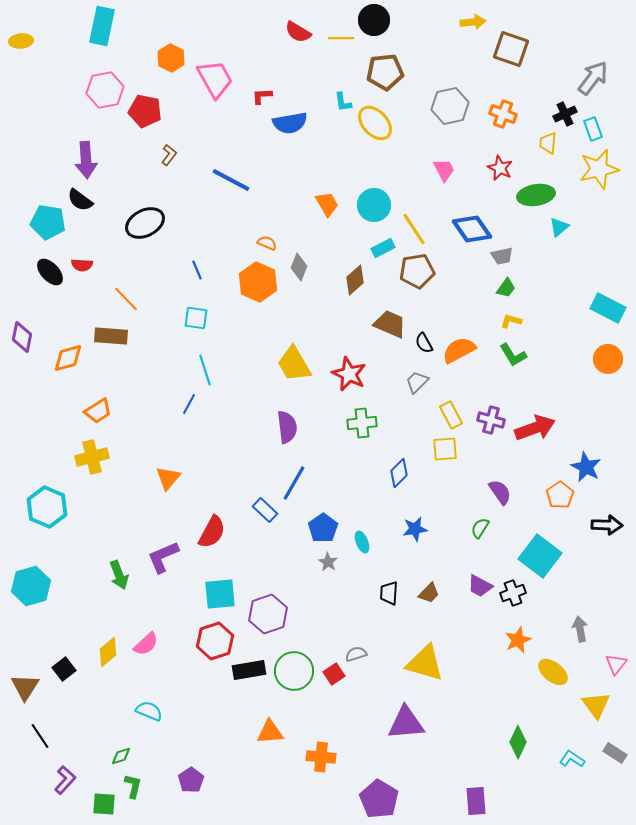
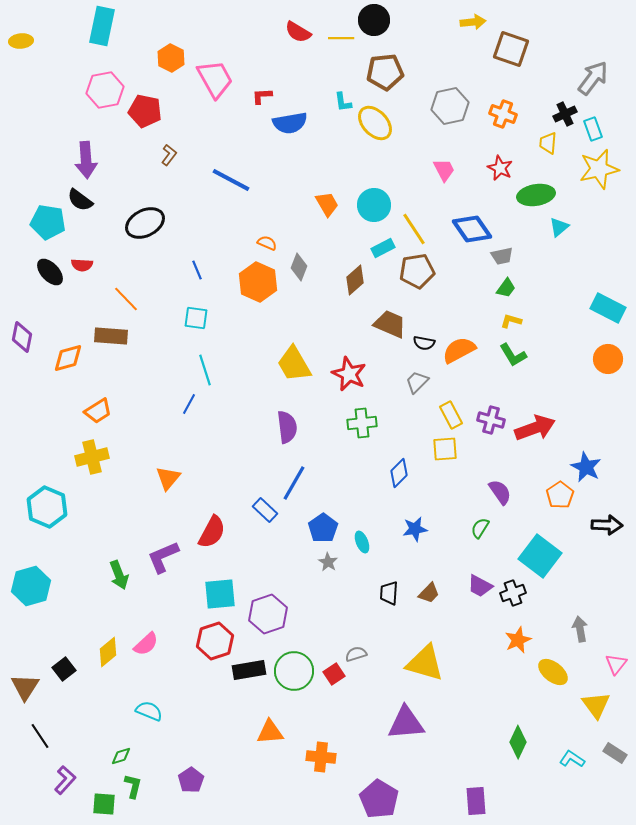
black semicircle at (424, 343): rotated 50 degrees counterclockwise
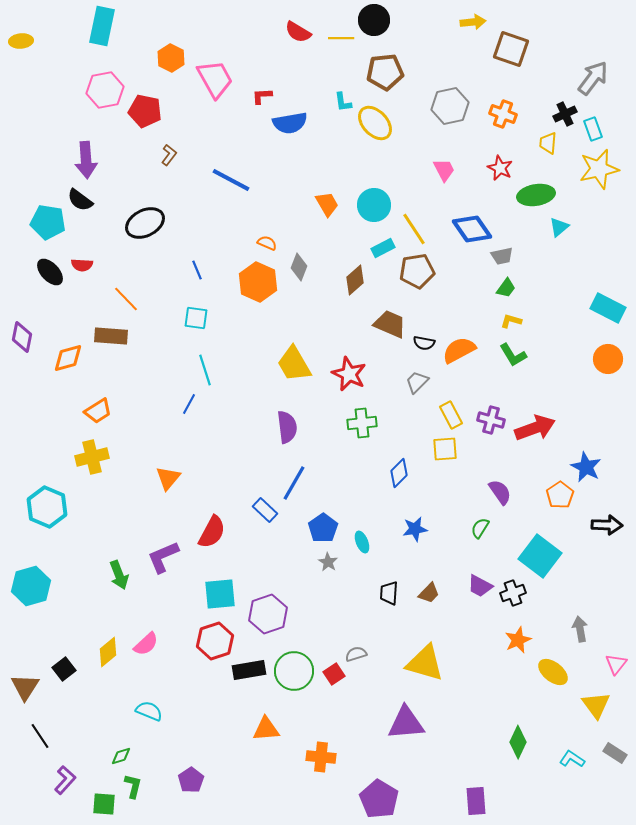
orange triangle at (270, 732): moved 4 px left, 3 px up
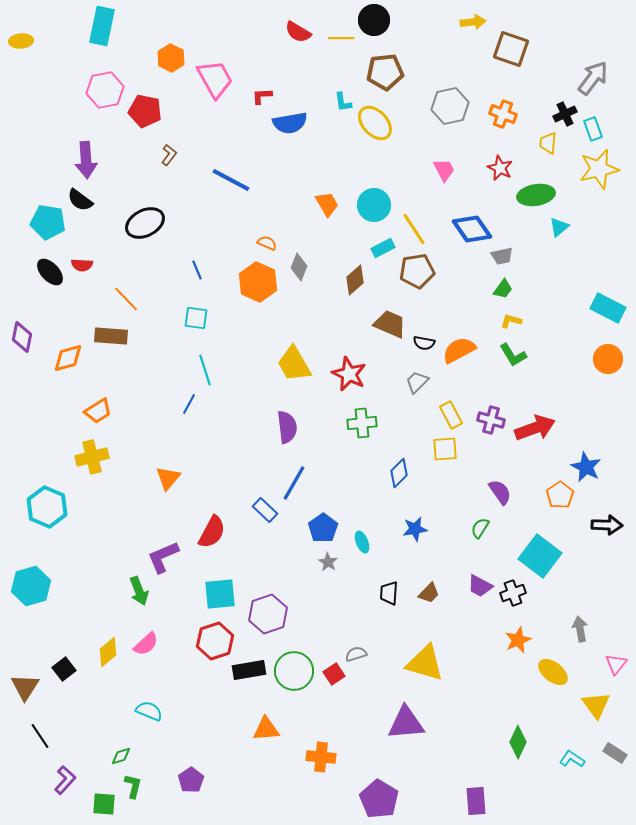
green trapezoid at (506, 288): moved 3 px left, 1 px down
green arrow at (119, 575): moved 20 px right, 16 px down
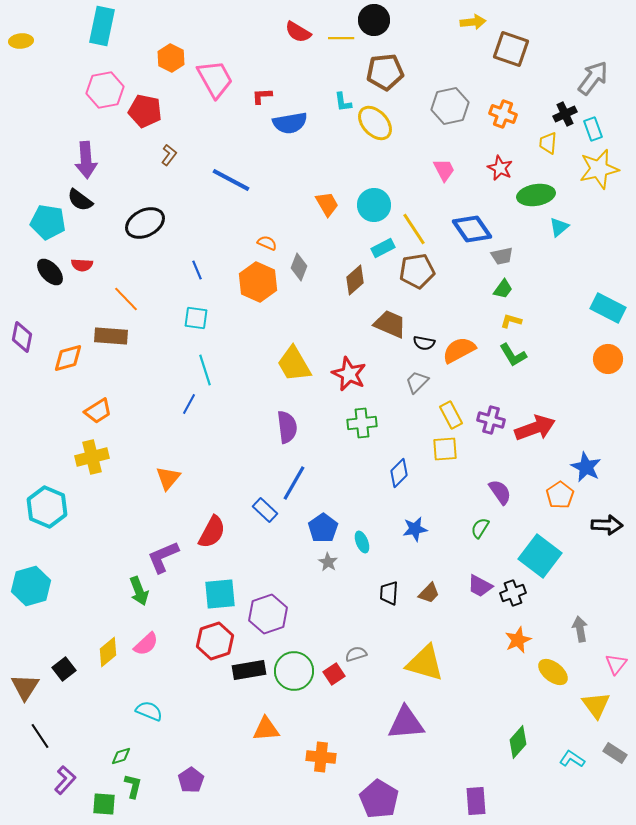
green diamond at (518, 742): rotated 16 degrees clockwise
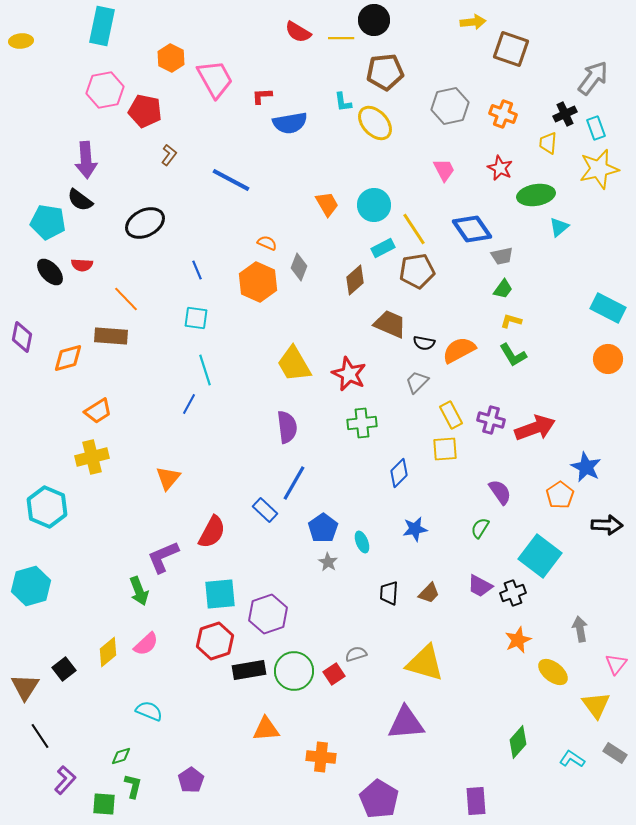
cyan rectangle at (593, 129): moved 3 px right, 1 px up
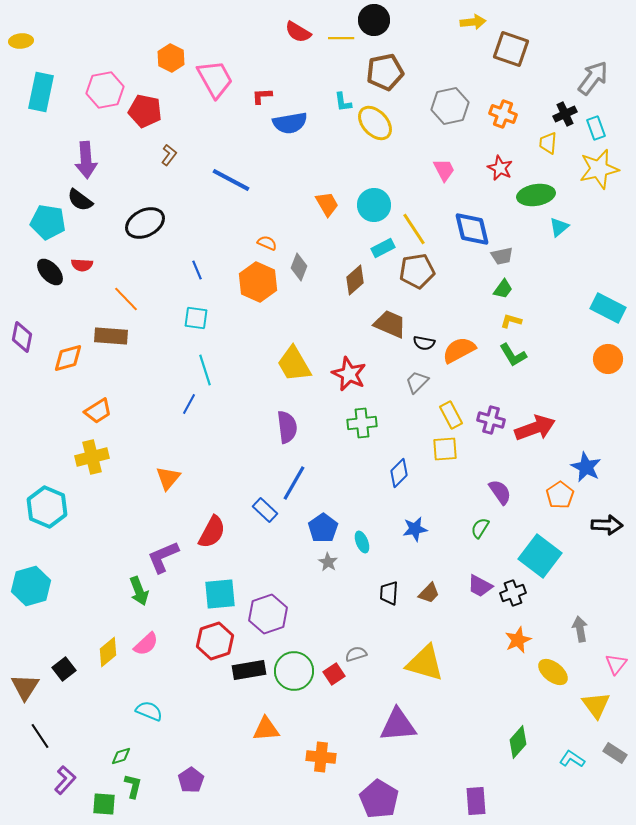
cyan rectangle at (102, 26): moved 61 px left, 66 px down
brown pentagon at (385, 72): rotated 6 degrees counterclockwise
blue diamond at (472, 229): rotated 21 degrees clockwise
purple triangle at (406, 723): moved 8 px left, 2 px down
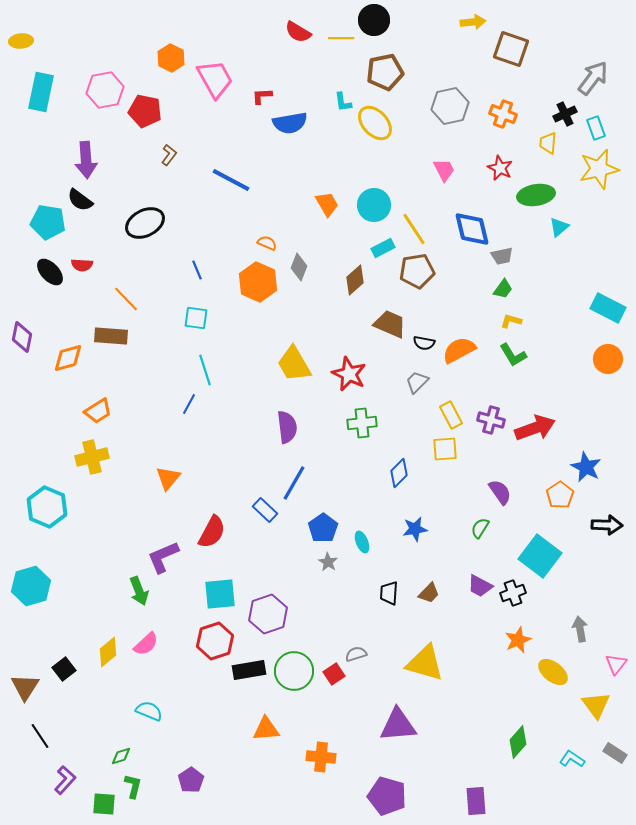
purple pentagon at (379, 799): moved 8 px right, 3 px up; rotated 15 degrees counterclockwise
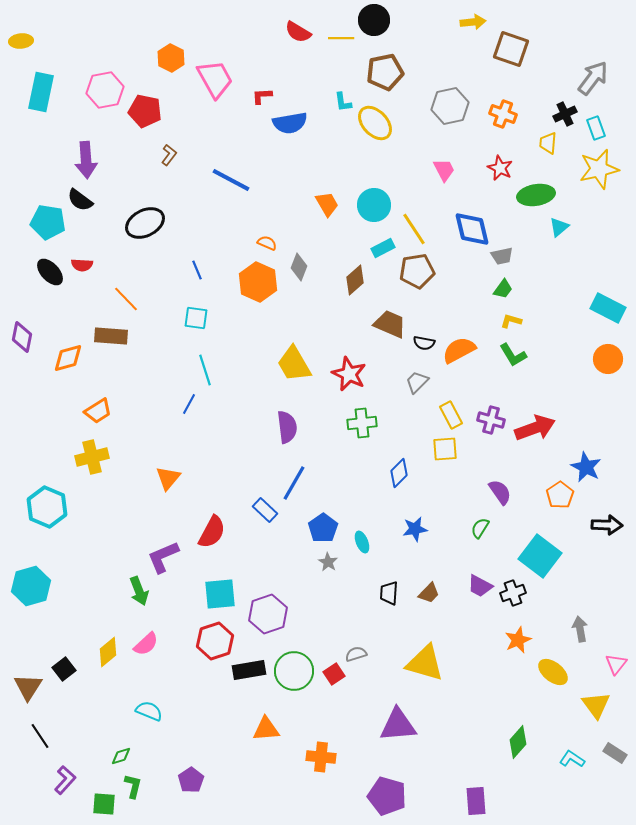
brown triangle at (25, 687): moved 3 px right
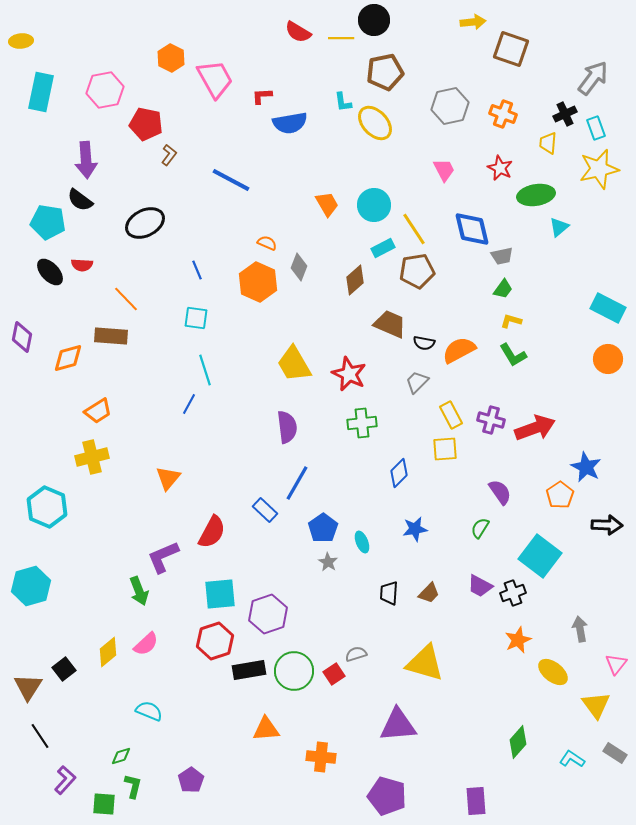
red pentagon at (145, 111): moved 1 px right, 13 px down
blue line at (294, 483): moved 3 px right
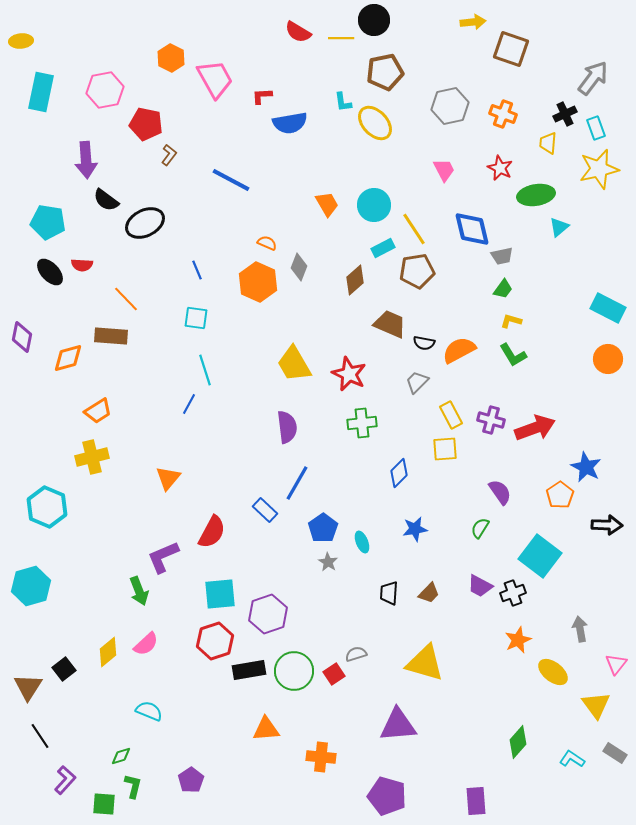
black semicircle at (80, 200): moved 26 px right
